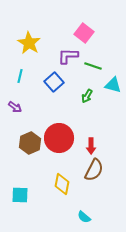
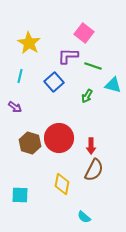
brown hexagon: rotated 20 degrees counterclockwise
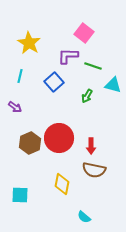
brown hexagon: rotated 20 degrees clockwise
brown semicircle: rotated 75 degrees clockwise
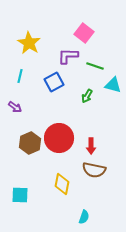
green line: moved 2 px right
blue square: rotated 12 degrees clockwise
cyan semicircle: rotated 112 degrees counterclockwise
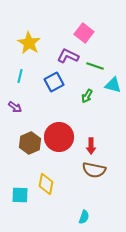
purple L-shape: rotated 25 degrees clockwise
red circle: moved 1 px up
yellow diamond: moved 16 px left
